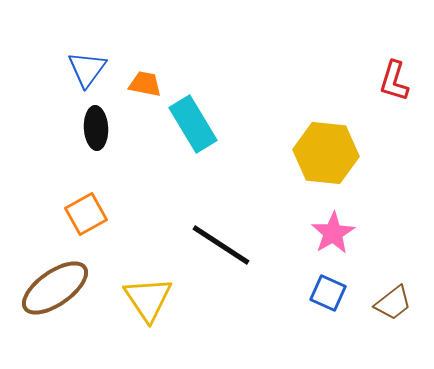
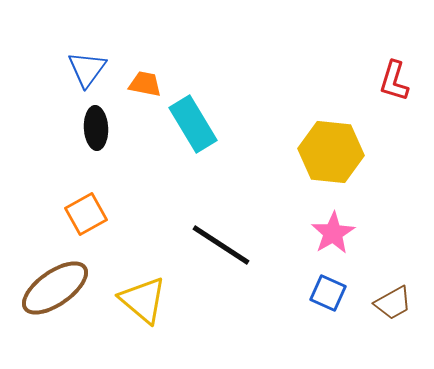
yellow hexagon: moved 5 px right, 1 px up
yellow triangle: moved 5 px left, 1 px down; rotated 16 degrees counterclockwise
brown trapezoid: rotated 9 degrees clockwise
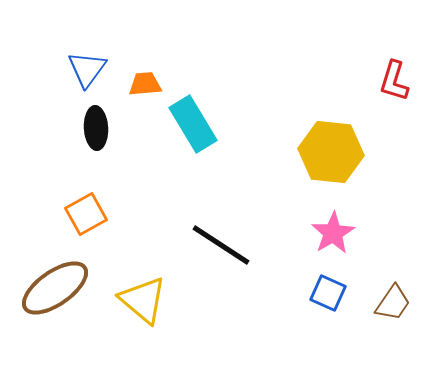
orange trapezoid: rotated 16 degrees counterclockwise
brown trapezoid: rotated 27 degrees counterclockwise
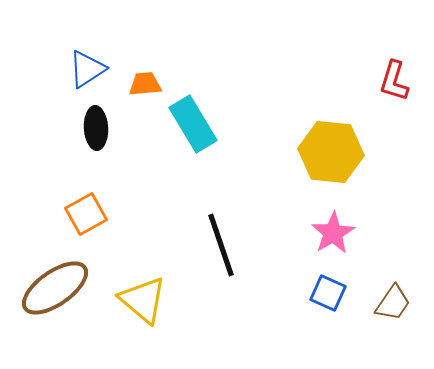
blue triangle: rotated 21 degrees clockwise
black line: rotated 38 degrees clockwise
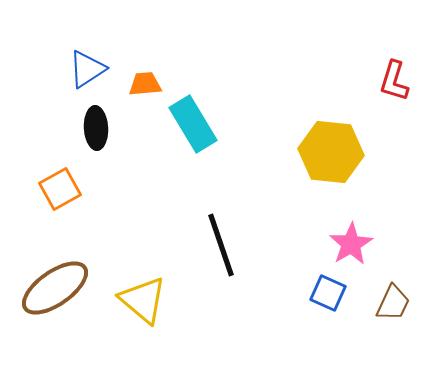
orange square: moved 26 px left, 25 px up
pink star: moved 18 px right, 11 px down
brown trapezoid: rotated 9 degrees counterclockwise
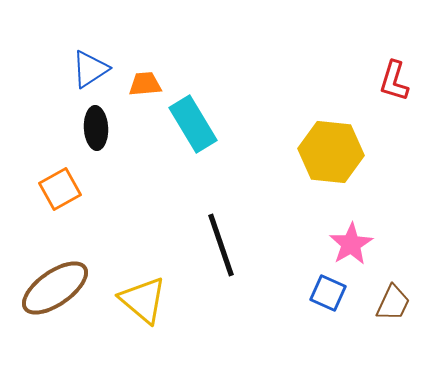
blue triangle: moved 3 px right
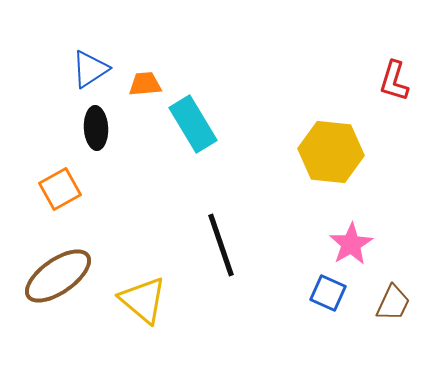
brown ellipse: moved 3 px right, 12 px up
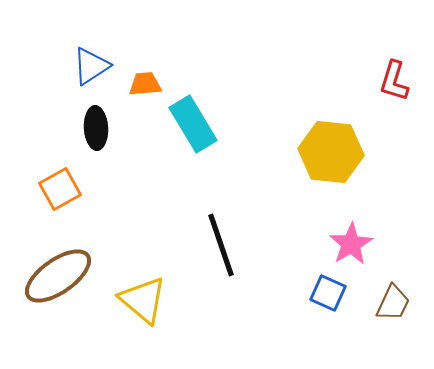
blue triangle: moved 1 px right, 3 px up
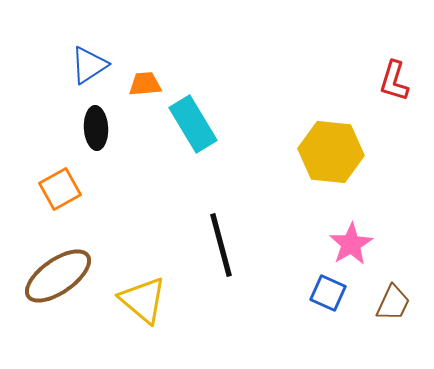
blue triangle: moved 2 px left, 1 px up
black line: rotated 4 degrees clockwise
